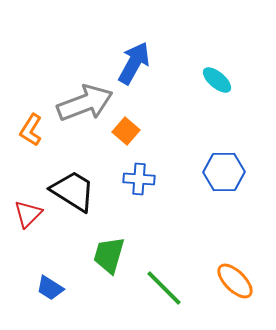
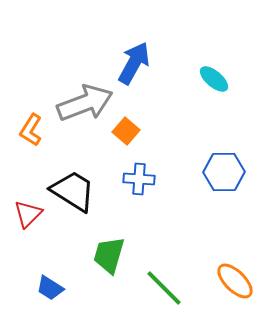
cyan ellipse: moved 3 px left, 1 px up
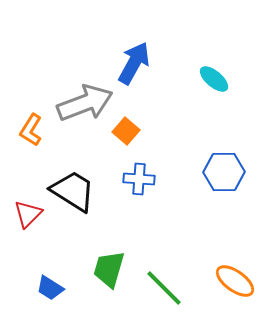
green trapezoid: moved 14 px down
orange ellipse: rotated 9 degrees counterclockwise
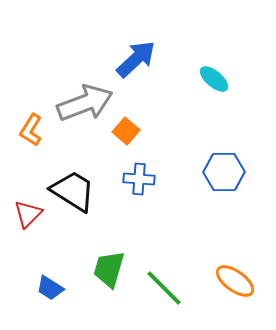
blue arrow: moved 2 px right, 4 px up; rotated 18 degrees clockwise
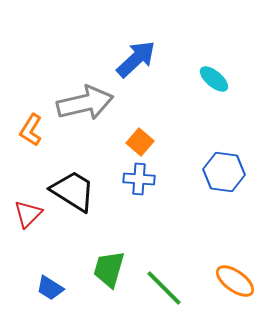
gray arrow: rotated 8 degrees clockwise
orange square: moved 14 px right, 11 px down
blue hexagon: rotated 9 degrees clockwise
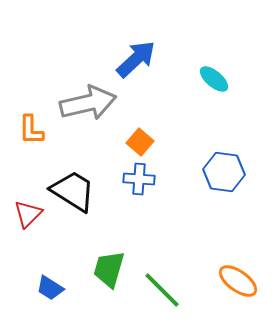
gray arrow: moved 3 px right
orange L-shape: rotated 32 degrees counterclockwise
orange ellipse: moved 3 px right
green line: moved 2 px left, 2 px down
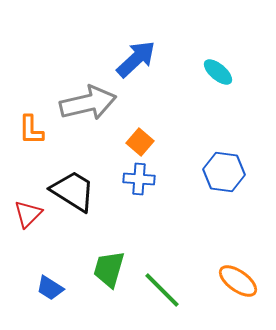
cyan ellipse: moved 4 px right, 7 px up
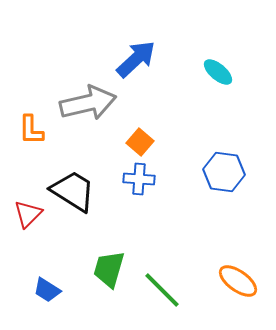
blue trapezoid: moved 3 px left, 2 px down
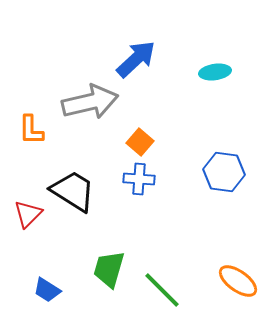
cyan ellipse: moved 3 px left; rotated 48 degrees counterclockwise
gray arrow: moved 2 px right, 1 px up
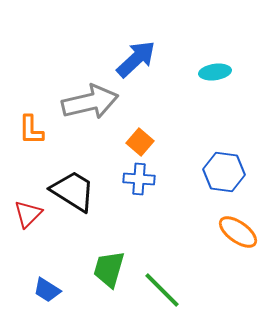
orange ellipse: moved 49 px up
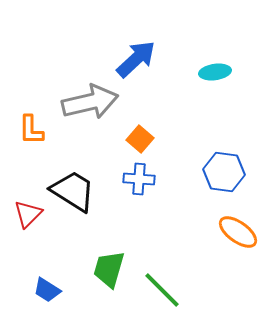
orange square: moved 3 px up
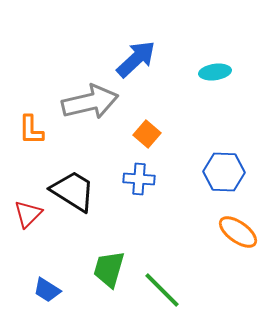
orange square: moved 7 px right, 5 px up
blue hexagon: rotated 6 degrees counterclockwise
